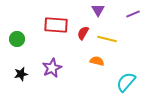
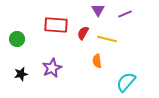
purple line: moved 8 px left
orange semicircle: rotated 112 degrees counterclockwise
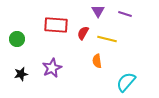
purple triangle: moved 1 px down
purple line: rotated 40 degrees clockwise
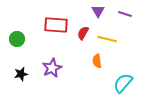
cyan semicircle: moved 3 px left, 1 px down
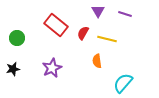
red rectangle: rotated 35 degrees clockwise
green circle: moved 1 px up
black star: moved 8 px left, 5 px up
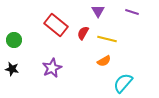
purple line: moved 7 px right, 2 px up
green circle: moved 3 px left, 2 px down
orange semicircle: moved 7 px right; rotated 112 degrees counterclockwise
black star: moved 1 px left; rotated 24 degrees clockwise
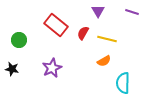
green circle: moved 5 px right
cyan semicircle: rotated 40 degrees counterclockwise
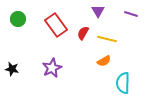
purple line: moved 1 px left, 2 px down
red rectangle: rotated 15 degrees clockwise
green circle: moved 1 px left, 21 px up
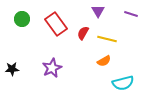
green circle: moved 4 px right
red rectangle: moved 1 px up
black star: rotated 16 degrees counterclockwise
cyan semicircle: rotated 105 degrees counterclockwise
